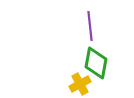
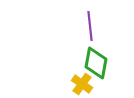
yellow cross: moved 2 px right; rotated 25 degrees counterclockwise
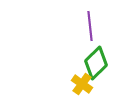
green diamond: rotated 36 degrees clockwise
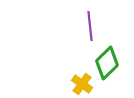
green diamond: moved 11 px right
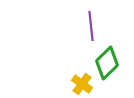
purple line: moved 1 px right
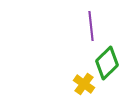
yellow cross: moved 2 px right
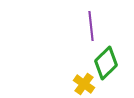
green diamond: moved 1 px left
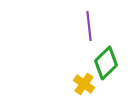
purple line: moved 2 px left
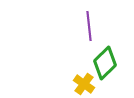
green diamond: moved 1 px left
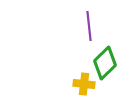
yellow cross: rotated 30 degrees counterclockwise
